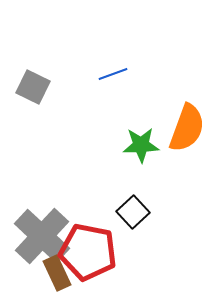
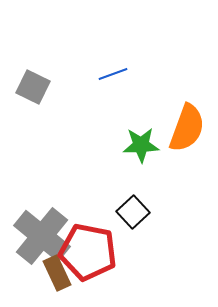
gray cross: rotated 4 degrees counterclockwise
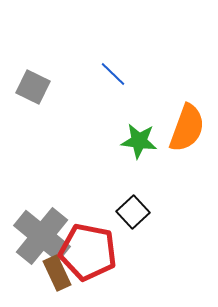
blue line: rotated 64 degrees clockwise
green star: moved 2 px left, 4 px up; rotated 9 degrees clockwise
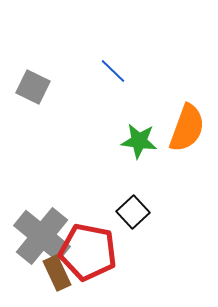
blue line: moved 3 px up
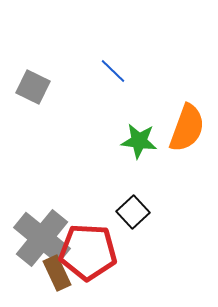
gray cross: moved 2 px down
red pentagon: rotated 8 degrees counterclockwise
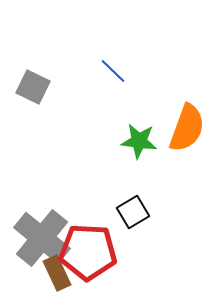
black square: rotated 12 degrees clockwise
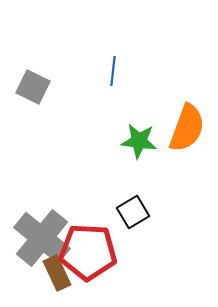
blue line: rotated 52 degrees clockwise
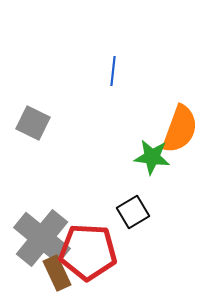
gray square: moved 36 px down
orange semicircle: moved 7 px left, 1 px down
green star: moved 13 px right, 16 px down
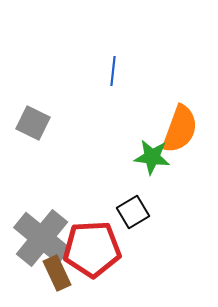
red pentagon: moved 4 px right, 3 px up; rotated 6 degrees counterclockwise
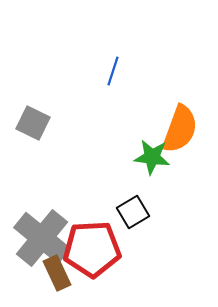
blue line: rotated 12 degrees clockwise
